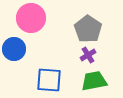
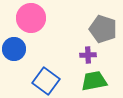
gray pentagon: moved 15 px right; rotated 16 degrees counterclockwise
purple cross: rotated 28 degrees clockwise
blue square: moved 3 px left, 1 px down; rotated 32 degrees clockwise
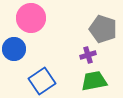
purple cross: rotated 14 degrees counterclockwise
blue square: moved 4 px left; rotated 20 degrees clockwise
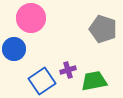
purple cross: moved 20 px left, 15 px down
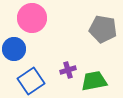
pink circle: moved 1 px right
gray pentagon: rotated 8 degrees counterclockwise
blue square: moved 11 px left
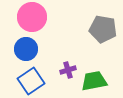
pink circle: moved 1 px up
blue circle: moved 12 px right
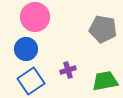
pink circle: moved 3 px right
green trapezoid: moved 11 px right
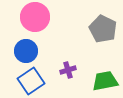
gray pentagon: rotated 16 degrees clockwise
blue circle: moved 2 px down
